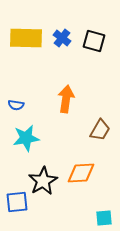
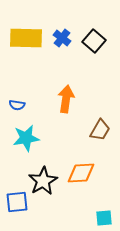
black square: rotated 25 degrees clockwise
blue semicircle: moved 1 px right
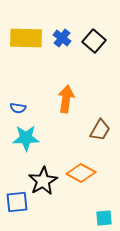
blue semicircle: moved 1 px right, 3 px down
cyan star: rotated 8 degrees clockwise
orange diamond: rotated 32 degrees clockwise
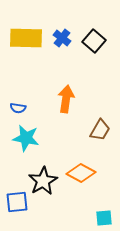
cyan star: rotated 12 degrees clockwise
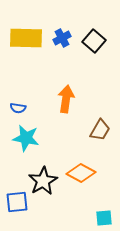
blue cross: rotated 24 degrees clockwise
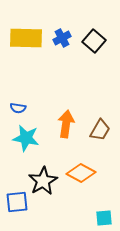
orange arrow: moved 25 px down
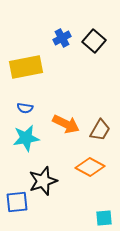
yellow rectangle: moved 29 px down; rotated 12 degrees counterclockwise
blue semicircle: moved 7 px right
orange arrow: rotated 108 degrees clockwise
cyan star: rotated 20 degrees counterclockwise
orange diamond: moved 9 px right, 6 px up
black star: rotated 12 degrees clockwise
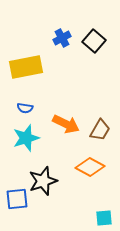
cyan star: rotated 8 degrees counterclockwise
blue square: moved 3 px up
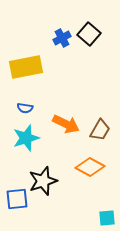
black square: moved 5 px left, 7 px up
cyan square: moved 3 px right
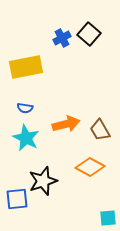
orange arrow: rotated 40 degrees counterclockwise
brown trapezoid: rotated 120 degrees clockwise
cyan star: rotated 28 degrees counterclockwise
cyan square: moved 1 px right
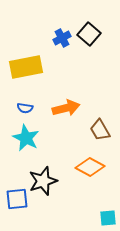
orange arrow: moved 16 px up
